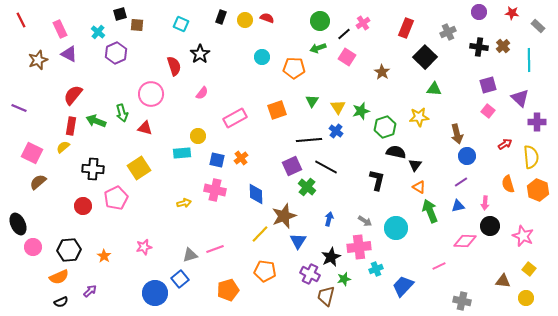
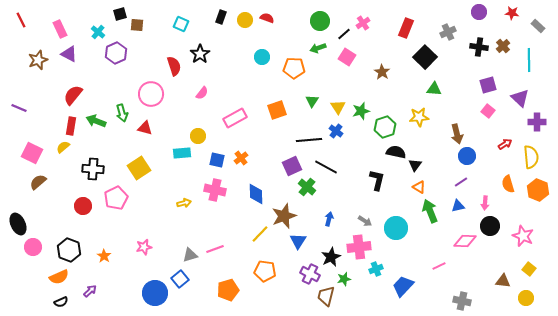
black hexagon at (69, 250): rotated 25 degrees clockwise
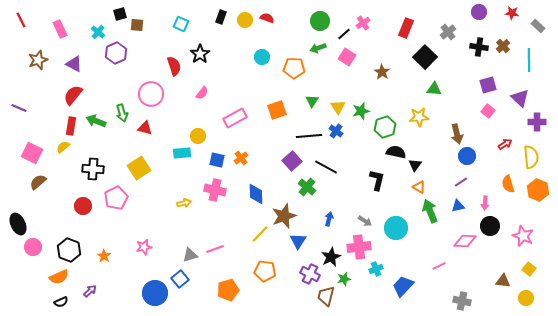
gray cross at (448, 32): rotated 14 degrees counterclockwise
purple triangle at (69, 54): moved 5 px right, 10 px down
black line at (309, 140): moved 4 px up
purple square at (292, 166): moved 5 px up; rotated 18 degrees counterclockwise
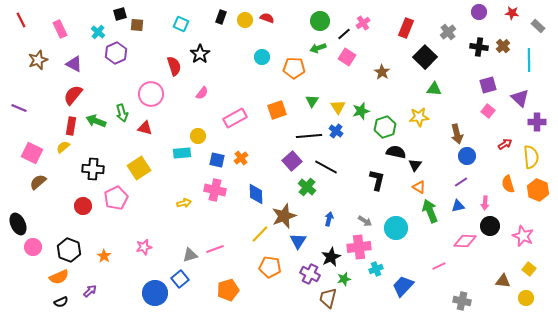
orange pentagon at (265, 271): moved 5 px right, 4 px up
brown trapezoid at (326, 296): moved 2 px right, 2 px down
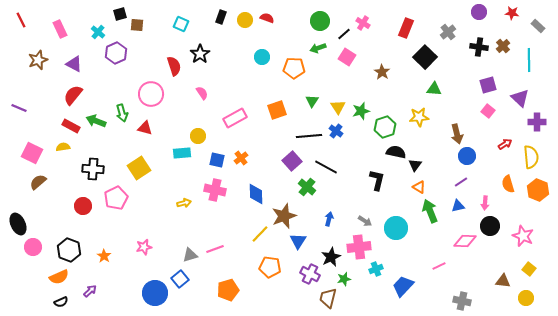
pink cross at (363, 23): rotated 24 degrees counterclockwise
pink semicircle at (202, 93): rotated 72 degrees counterclockwise
red rectangle at (71, 126): rotated 72 degrees counterclockwise
yellow semicircle at (63, 147): rotated 32 degrees clockwise
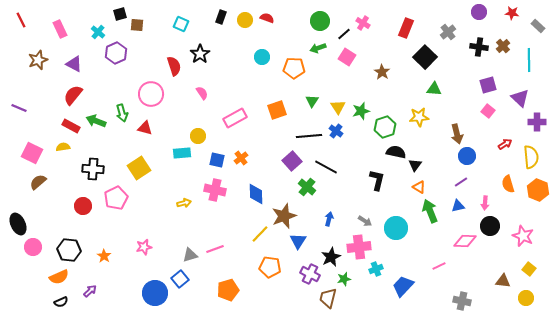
black hexagon at (69, 250): rotated 15 degrees counterclockwise
